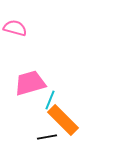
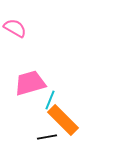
pink semicircle: rotated 15 degrees clockwise
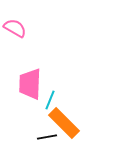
pink trapezoid: moved 1 px down; rotated 72 degrees counterclockwise
orange rectangle: moved 1 px right, 3 px down
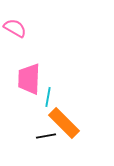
pink trapezoid: moved 1 px left, 5 px up
cyan line: moved 2 px left, 3 px up; rotated 12 degrees counterclockwise
black line: moved 1 px left, 1 px up
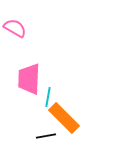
orange rectangle: moved 5 px up
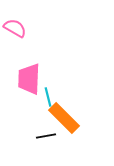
cyan line: rotated 24 degrees counterclockwise
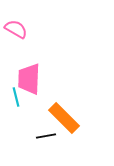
pink semicircle: moved 1 px right, 1 px down
cyan line: moved 32 px left
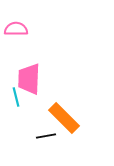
pink semicircle: rotated 30 degrees counterclockwise
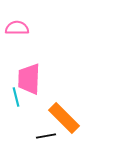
pink semicircle: moved 1 px right, 1 px up
